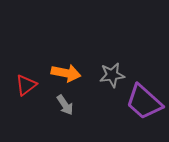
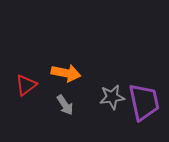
gray star: moved 22 px down
purple trapezoid: rotated 144 degrees counterclockwise
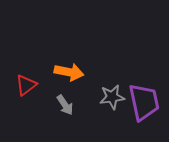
orange arrow: moved 3 px right, 1 px up
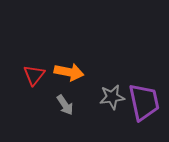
red triangle: moved 8 px right, 10 px up; rotated 15 degrees counterclockwise
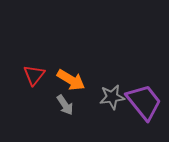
orange arrow: moved 2 px right, 8 px down; rotated 20 degrees clockwise
purple trapezoid: rotated 27 degrees counterclockwise
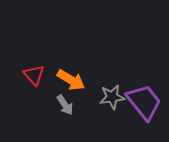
red triangle: rotated 20 degrees counterclockwise
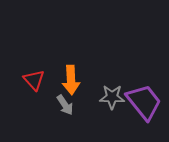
red triangle: moved 5 px down
orange arrow: rotated 56 degrees clockwise
gray star: rotated 10 degrees clockwise
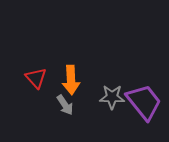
red triangle: moved 2 px right, 2 px up
